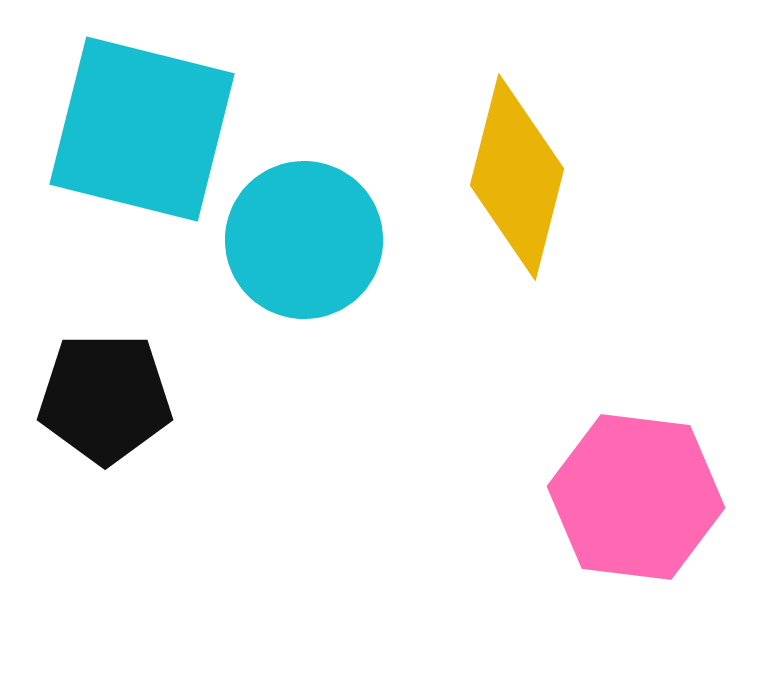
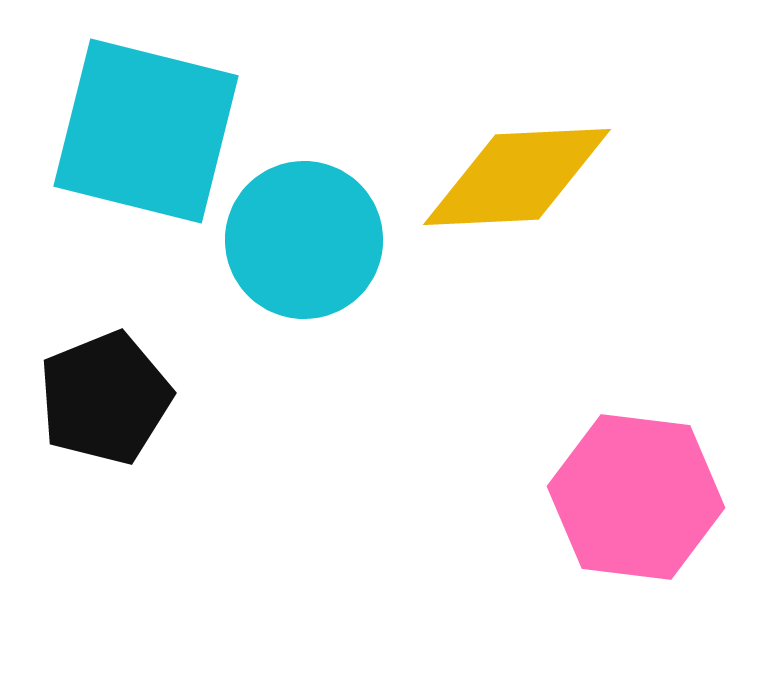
cyan square: moved 4 px right, 2 px down
yellow diamond: rotated 73 degrees clockwise
black pentagon: rotated 22 degrees counterclockwise
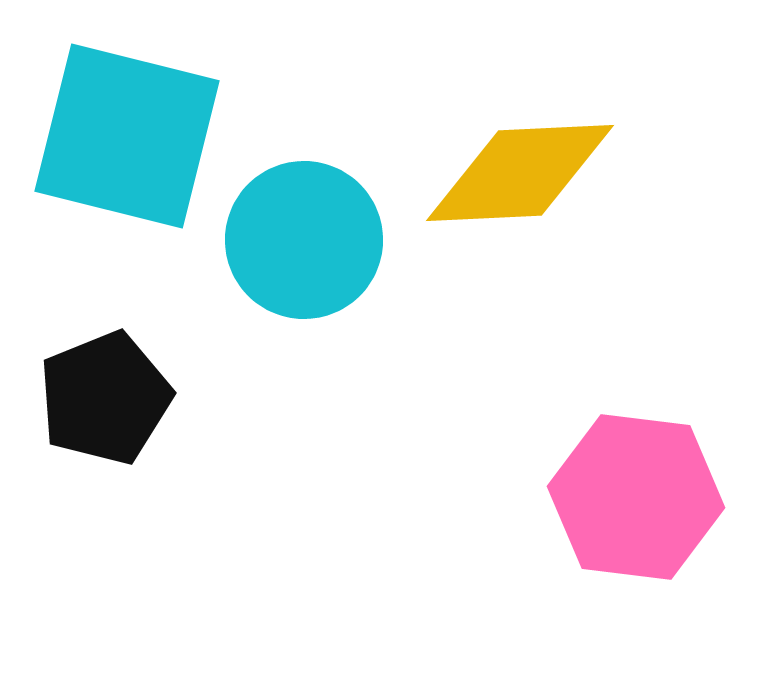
cyan square: moved 19 px left, 5 px down
yellow diamond: moved 3 px right, 4 px up
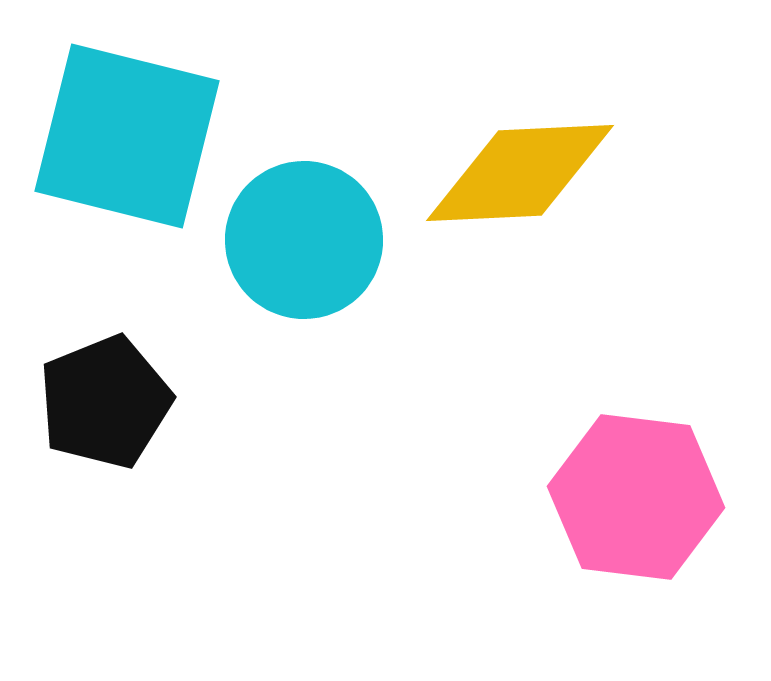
black pentagon: moved 4 px down
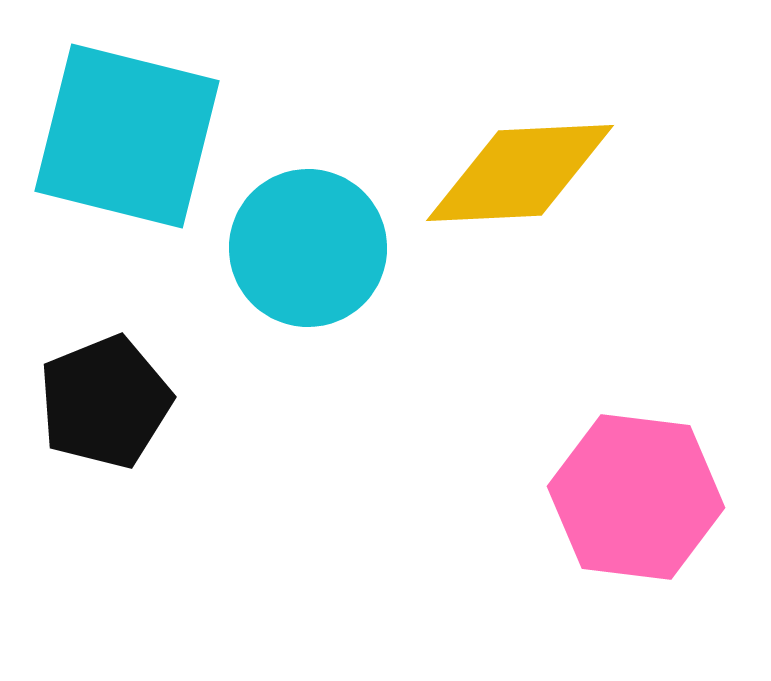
cyan circle: moved 4 px right, 8 px down
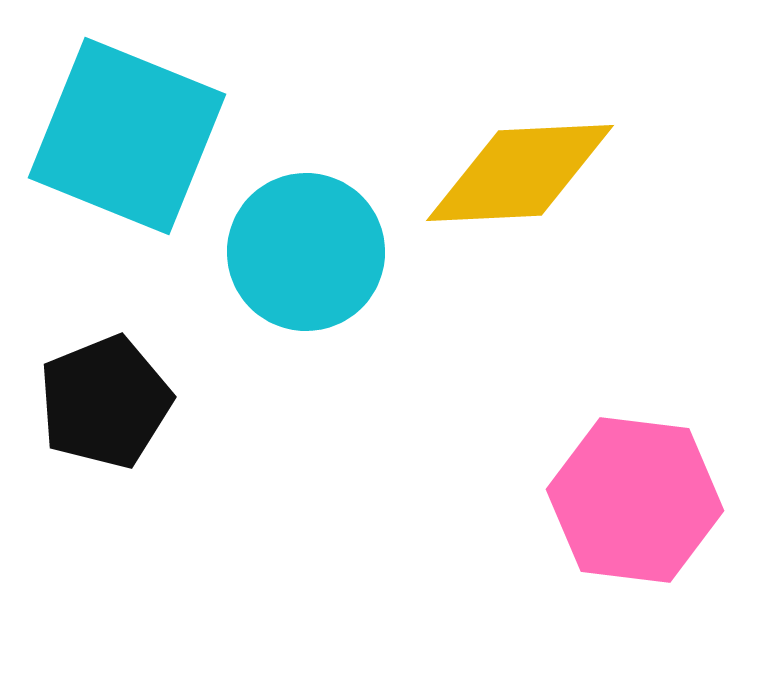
cyan square: rotated 8 degrees clockwise
cyan circle: moved 2 px left, 4 px down
pink hexagon: moved 1 px left, 3 px down
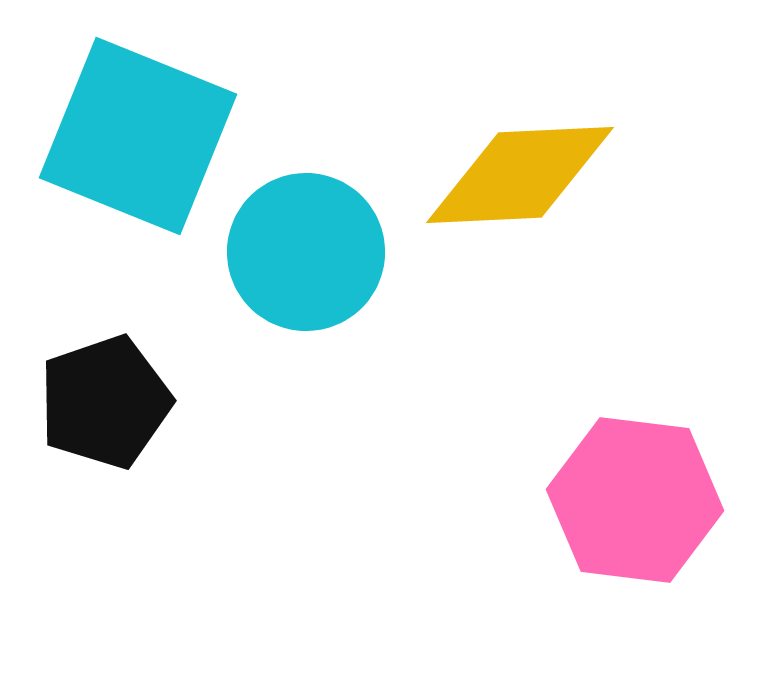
cyan square: moved 11 px right
yellow diamond: moved 2 px down
black pentagon: rotated 3 degrees clockwise
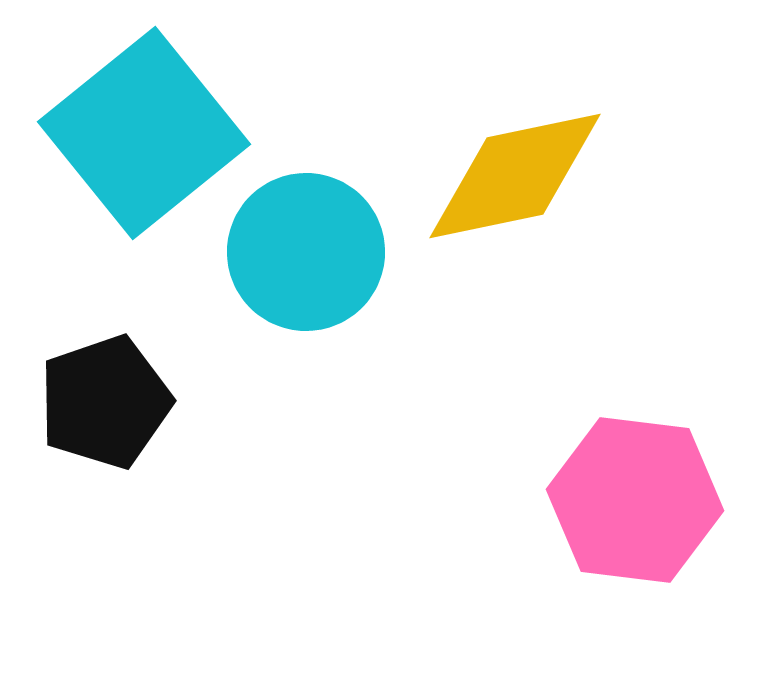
cyan square: moved 6 px right, 3 px up; rotated 29 degrees clockwise
yellow diamond: moved 5 px left, 1 px down; rotated 9 degrees counterclockwise
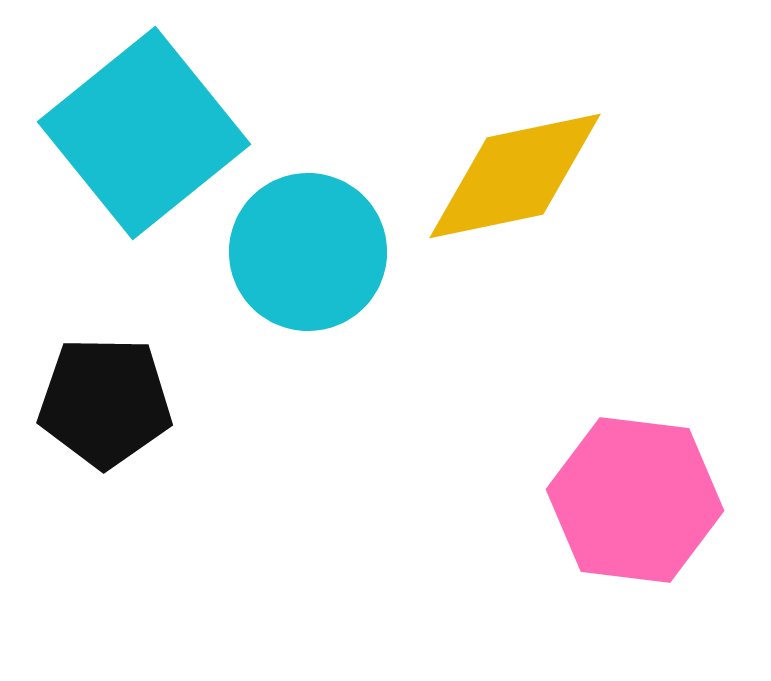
cyan circle: moved 2 px right
black pentagon: rotated 20 degrees clockwise
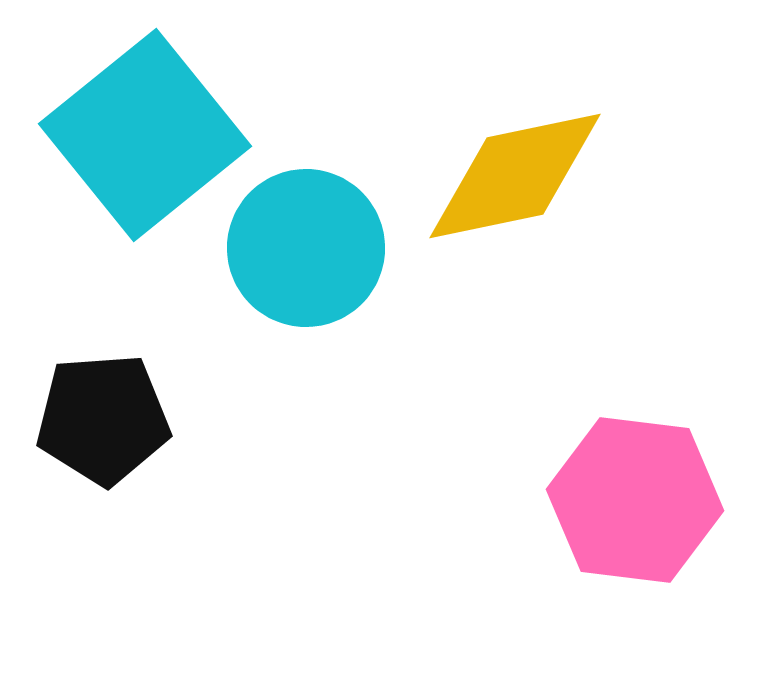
cyan square: moved 1 px right, 2 px down
cyan circle: moved 2 px left, 4 px up
black pentagon: moved 2 px left, 17 px down; rotated 5 degrees counterclockwise
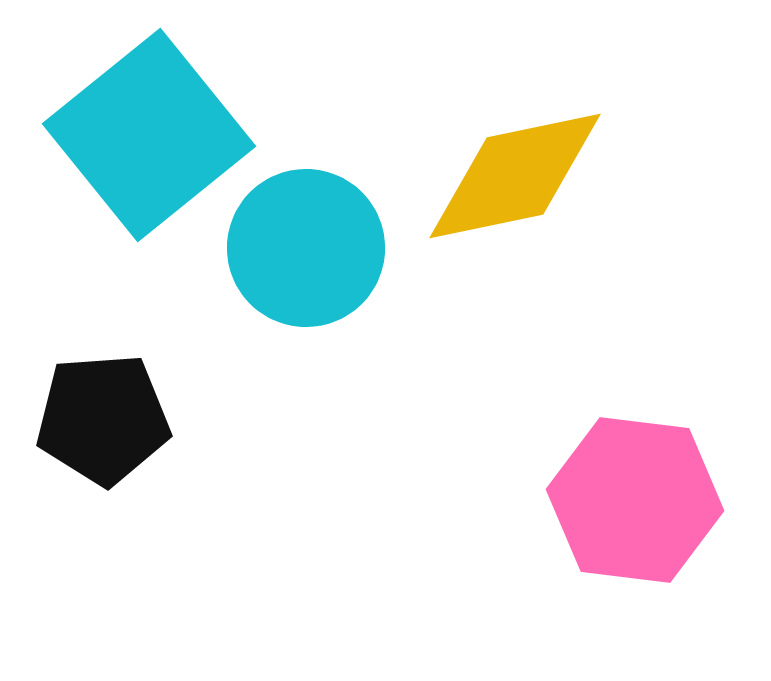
cyan square: moved 4 px right
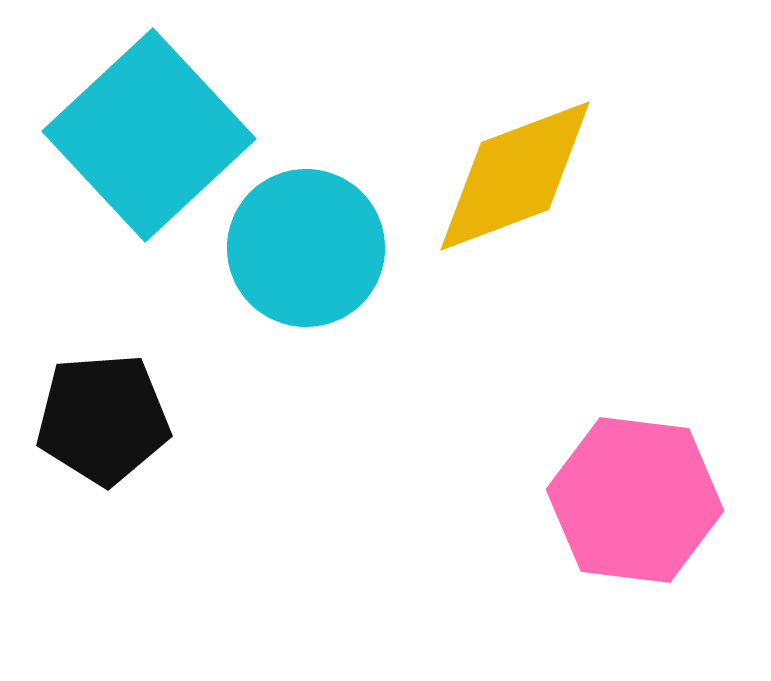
cyan square: rotated 4 degrees counterclockwise
yellow diamond: rotated 9 degrees counterclockwise
